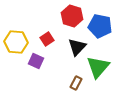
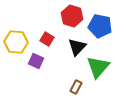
red square: rotated 24 degrees counterclockwise
brown rectangle: moved 4 px down
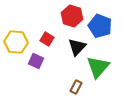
blue pentagon: rotated 10 degrees clockwise
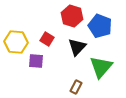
purple square: rotated 21 degrees counterclockwise
green triangle: moved 3 px right
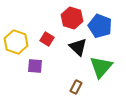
red hexagon: moved 2 px down
yellow hexagon: rotated 15 degrees clockwise
black triangle: moved 1 px right; rotated 30 degrees counterclockwise
purple square: moved 1 px left, 5 px down
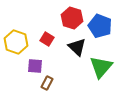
black triangle: moved 1 px left
brown rectangle: moved 29 px left, 4 px up
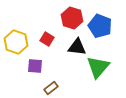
black triangle: rotated 36 degrees counterclockwise
green triangle: moved 3 px left
brown rectangle: moved 4 px right, 5 px down; rotated 24 degrees clockwise
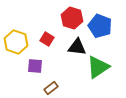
green triangle: rotated 15 degrees clockwise
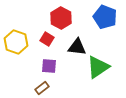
red hexagon: moved 11 px left; rotated 10 degrees clockwise
blue pentagon: moved 5 px right, 9 px up
purple square: moved 14 px right
brown rectangle: moved 9 px left
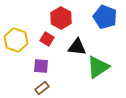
yellow hexagon: moved 2 px up
purple square: moved 8 px left
